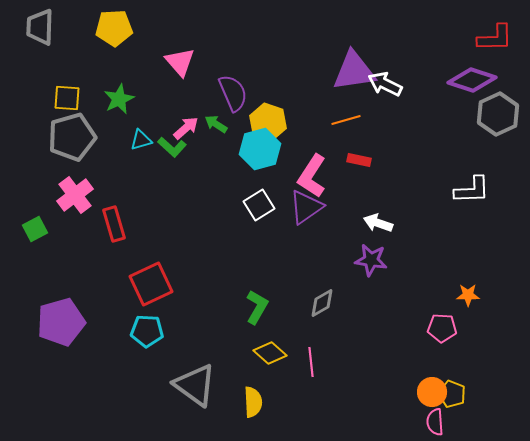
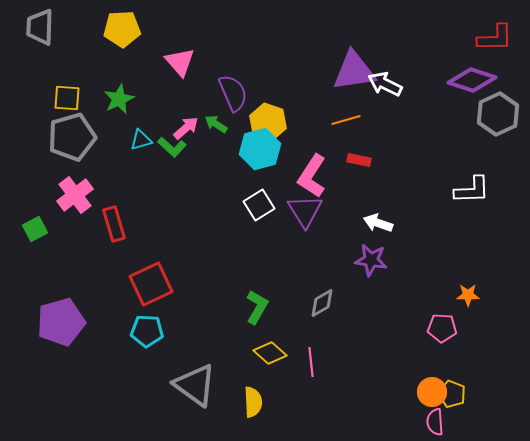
yellow pentagon at (114, 28): moved 8 px right, 1 px down
purple triangle at (306, 207): moved 1 px left, 4 px down; rotated 27 degrees counterclockwise
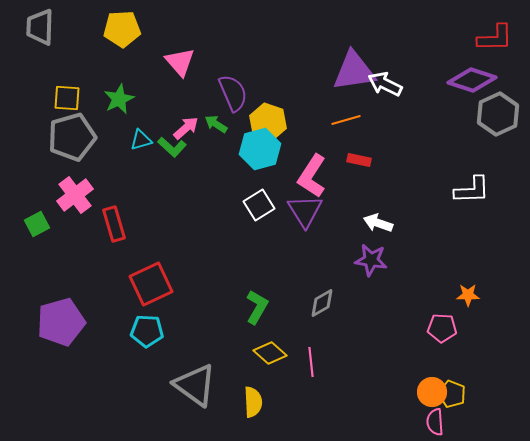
green square at (35, 229): moved 2 px right, 5 px up
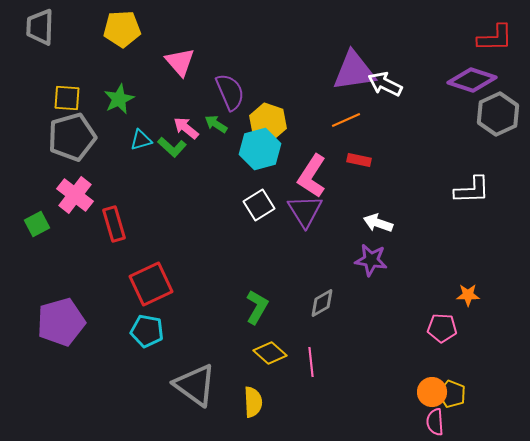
purple semicircle at (233, 93): moved 3 px left, 1 px up
orange line at (346, 120): rotated 8 degrees counterclockwise
pink arrow at (186, 128): rotated 100 degrees counterclockwise
pink cross at (75, 195): rotated 15 degrees counterclockwise
cyan pentagon at (147, 331): rotated 8 degrees clockwise
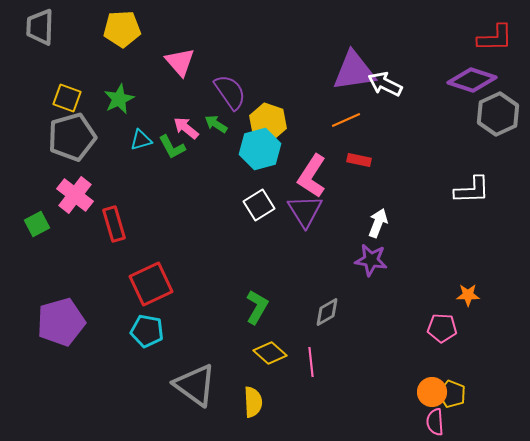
purple semicircle at (230, 92): rotated 12 degrees counterclockwise
yellow square at (67, 98): rotated 16 degrees clockwise
green L-shape at (172, 147): rotated 20 degrees clockwise
white arrow at (378, 223): rotated 92 degrees clockwise
gray diamond at (322, 303): moved 5 px right, 9 px down
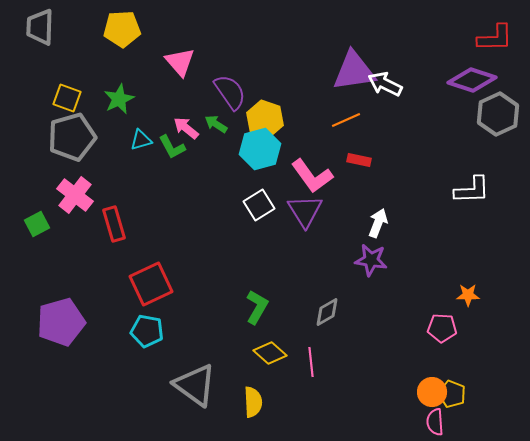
yellow hexagon at (268, 122): moved 3 px left, 3 px up
pink L-shape at (312, 176): rotated 69 degrees counterclockwise
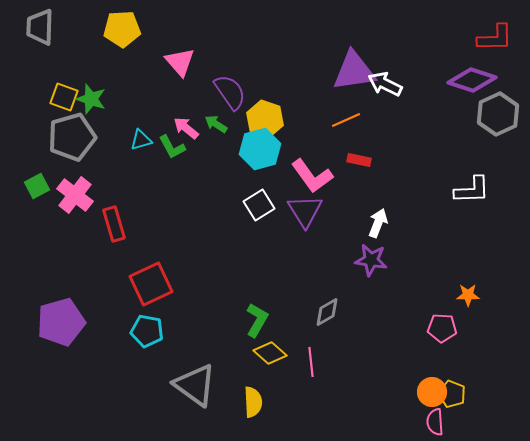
yellow square at (67, 98): moved 3 px left, 1 px up
green star at (119, 99): moved 28 px left; rotated 28 degrees counterclockwise
green square at (37, 224): moved 38 px up
green L-shape at (257, 307): moved 13 px down
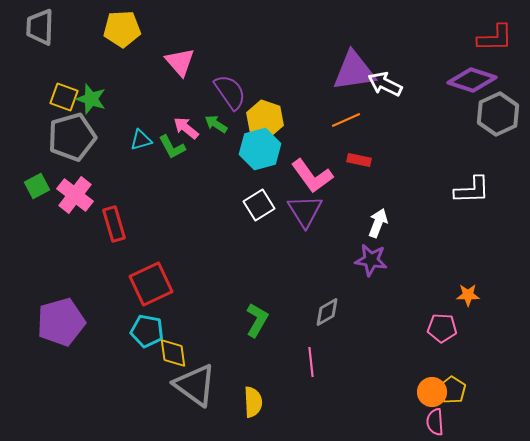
yellow diamond at (270, 353): moved 97 px left; rotated 40 degrees clockwise
yellow pentagon at (452, 394): moved 4 px up; rotated 12 degrees clockwise
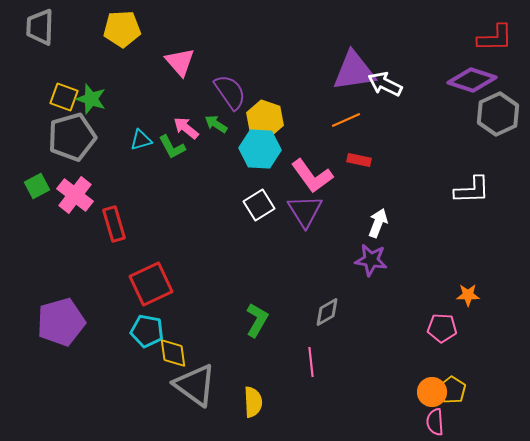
cyan hexagon at (260, 149): rotated 18 degrees clockwise
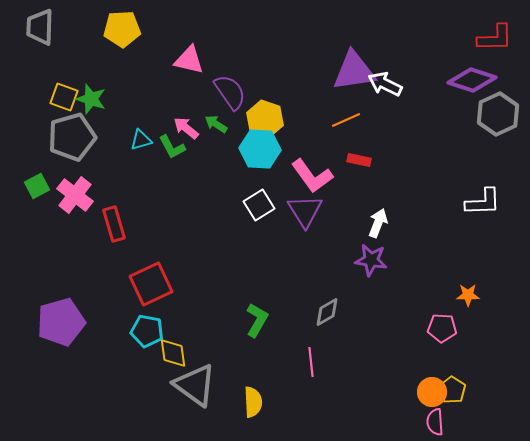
pink triangle at (180, 62): moved 9 px right, 2 px up; rotated 36 degrees counterclockwise
white L-shape at (472, 190): moved 11 px right, 12 px down
